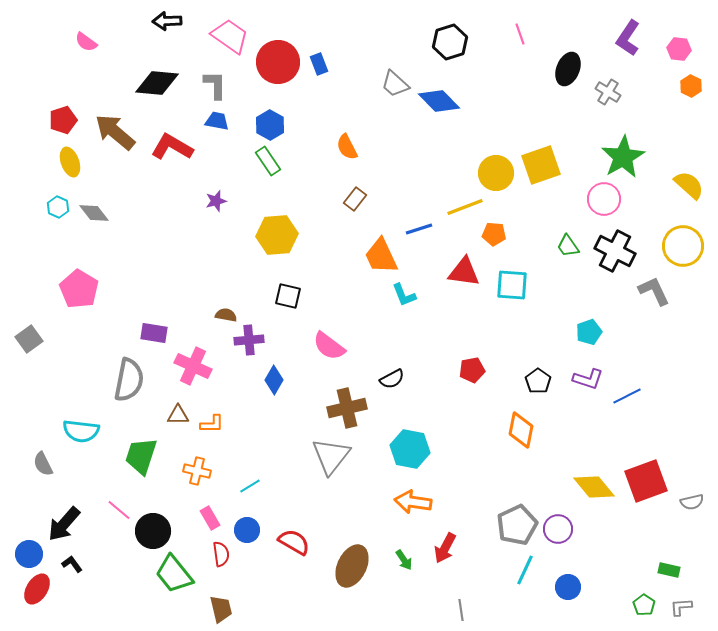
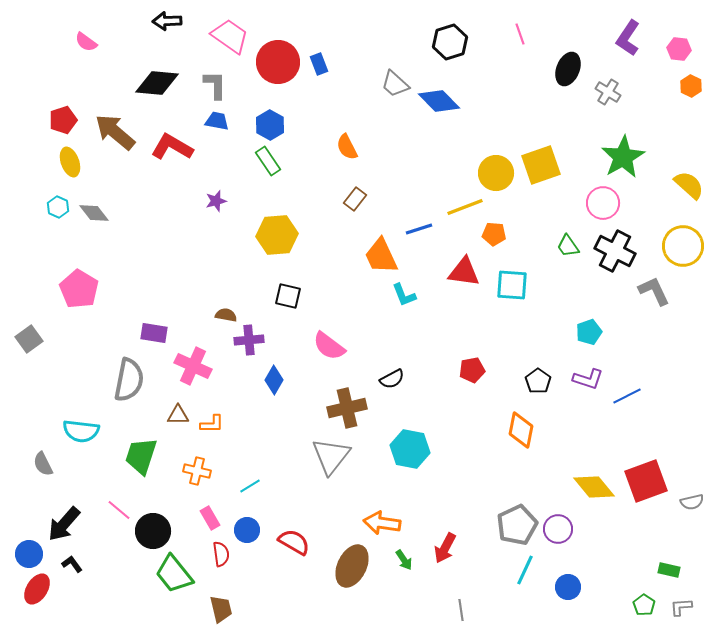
pink circle at (604, 199): moved 1 px left, 4 px down
orange arrow at (413, 502): moved 31 px left, 21 px down
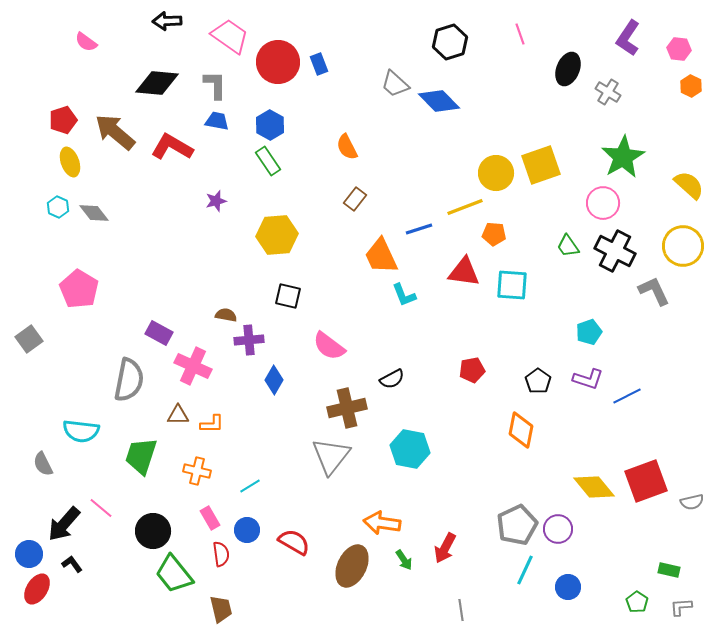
purple rectangle at (154, 333): moved 5 px right; rotated 20 degrees clockwise
pink line at (119, 510): moved 18 px left, 2 px up
green pentagon at (644, 605): moved 7 px left, 3 px up
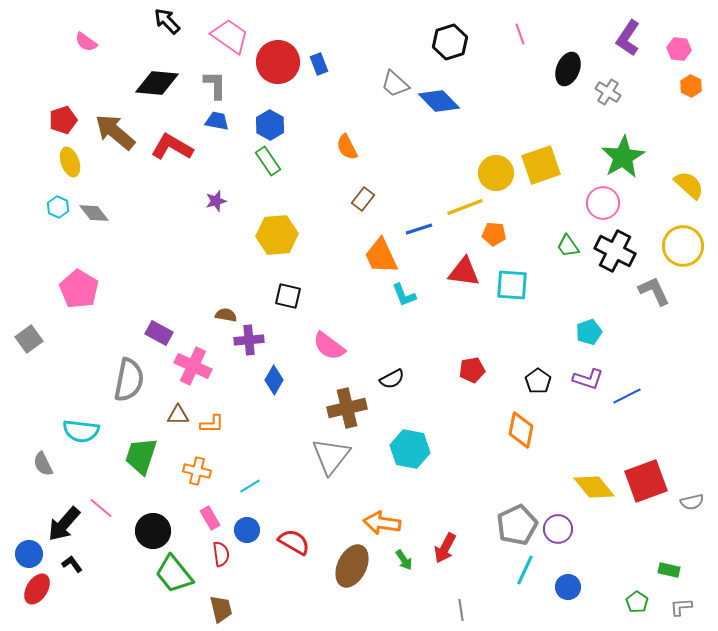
black arrow at (167, 21): rotated 48 degrees clockwise
brown rectangle at (355, 199): moved 8 px right
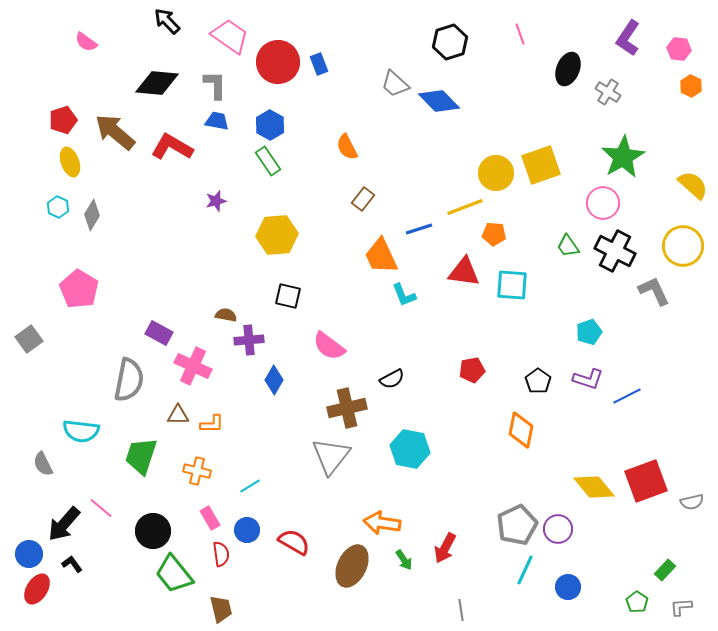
yellow semicircle at (689, 185): moved 4 px right
gray diamond at (94, 213): moved 2 px left, 2 px down; rotated 68 degrees clockwise
green rectangle at (669, 570): moved 4 px left; rotated 60 degrees counterclockwise
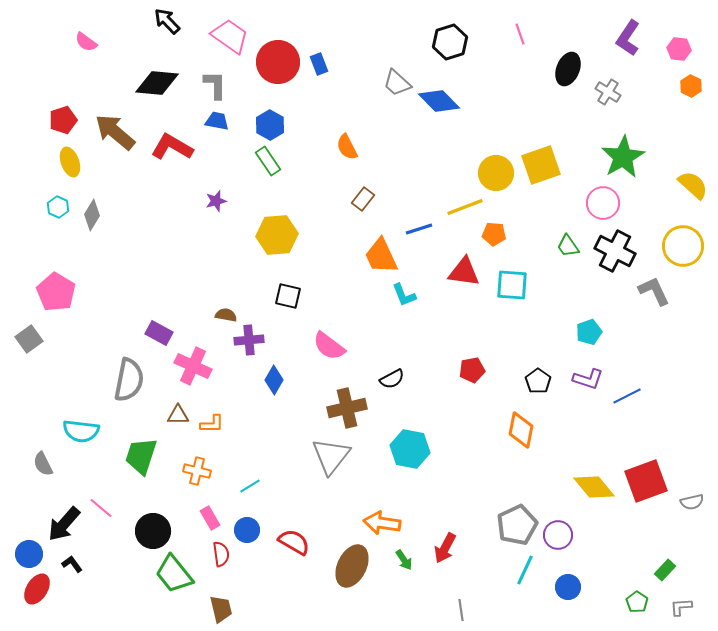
gray trapezoid at (395, 84): moved 2 px right, 1 px up
pink pentagon at (79, 289): moved 23 px left, 3 px down
purple circle at (558, 529): moved 6 px down
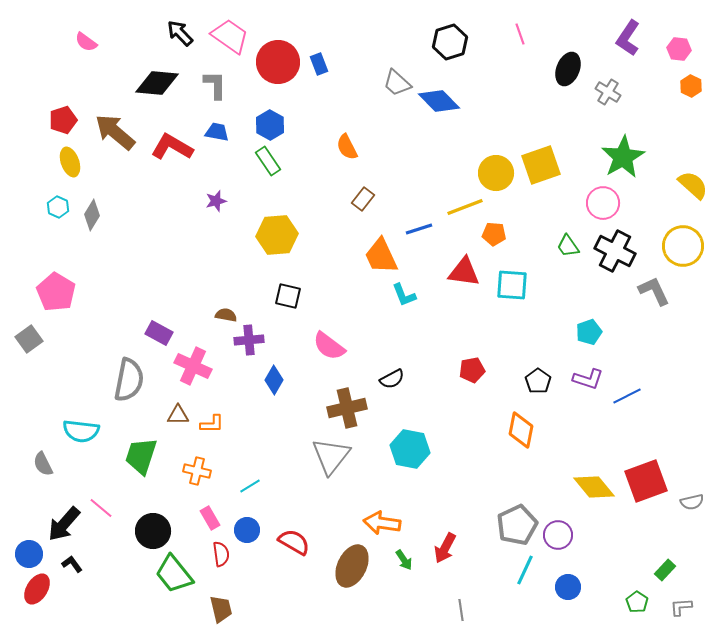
black arrow at (167, 21): moved 13 px right, 12 px down
blue trapezoid at (217, 121): moved 11 px down
